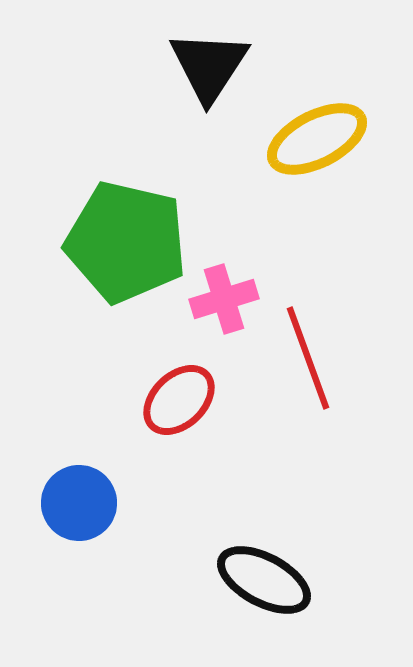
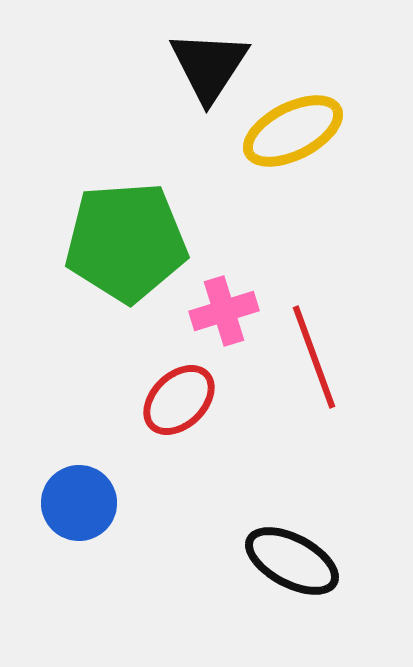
yellow ellipse: moved 24 px left, 8 px up
green pentagon: rotated 17 degrees counterclockwise
pink cross: moved 12 px down
red line: moved 6 px right, 1 px up
black ellipse: moved 28 px right, 19 px up
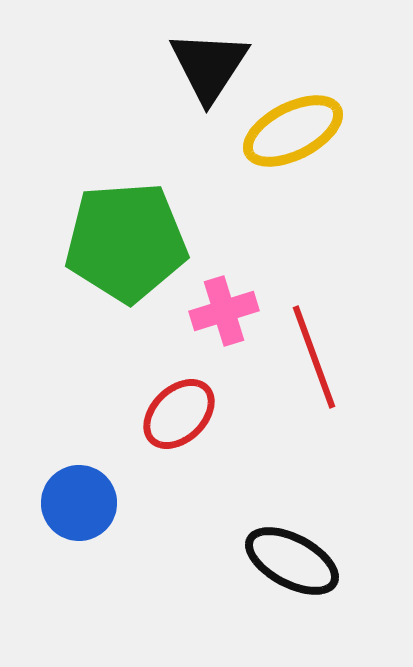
red ellipse: moved 14 px down
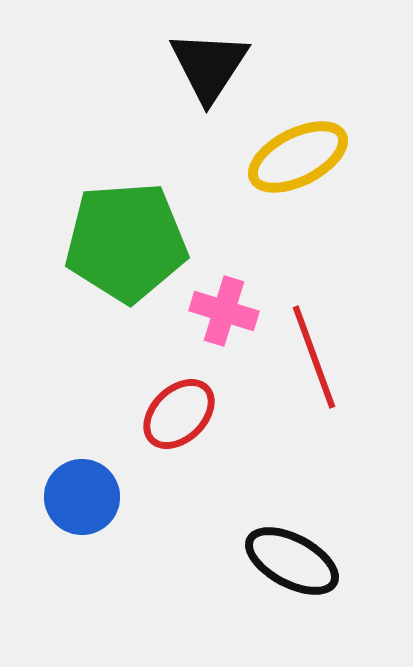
yellow ellipse: moved 5 px right, 26 px down
pink cross: rotated 34 degrees clockwise
blue circle: moved 3 px right, 6 px up
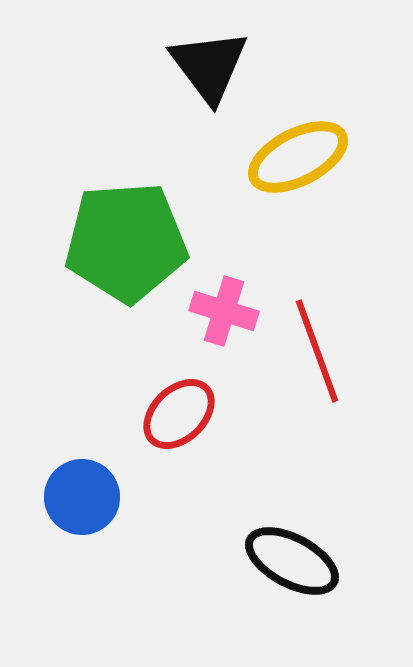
black triangle: rotated 10 degrees counterclockwise
red line: moved 3 px right, 6 px up
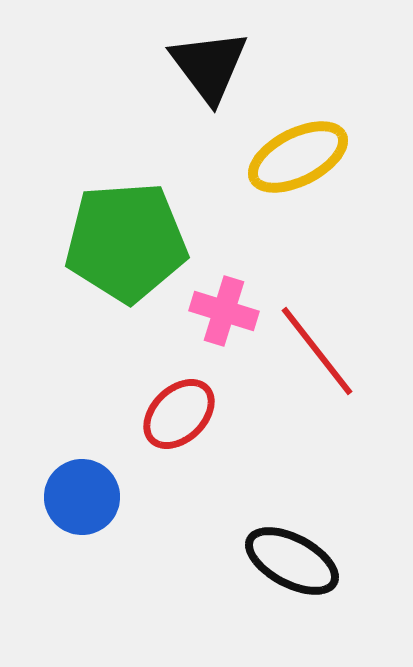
red line: rotated 18 degrees counterclockwise
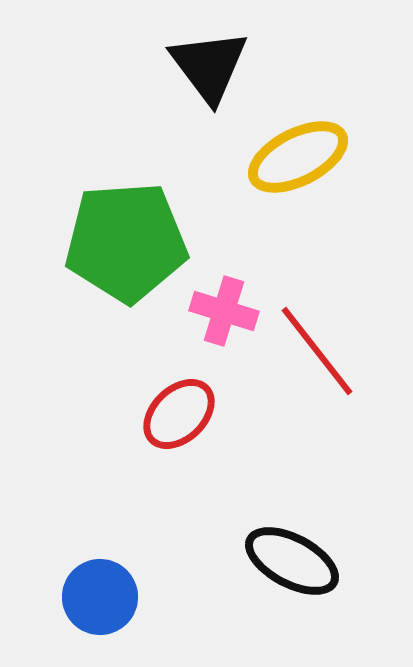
blue circle: moved 18 px right, 100 px down
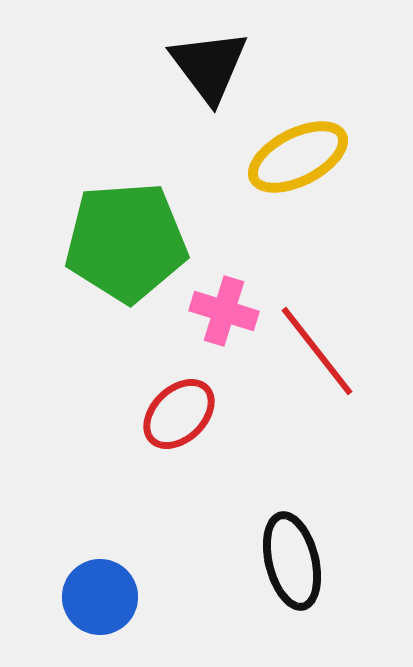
black ellipse: rotated 48 degrees clockwise
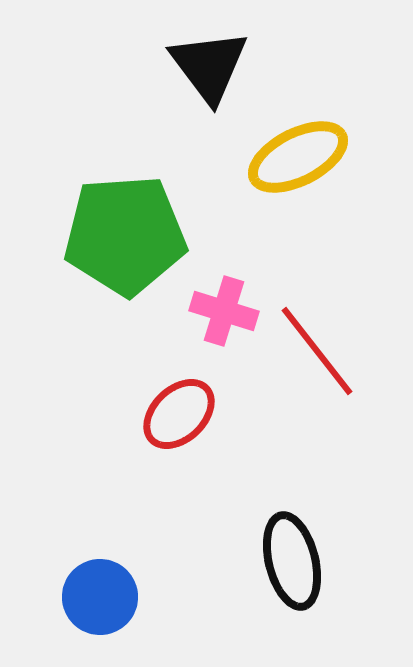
green pentagon: moved 1 px left, 7 px up
